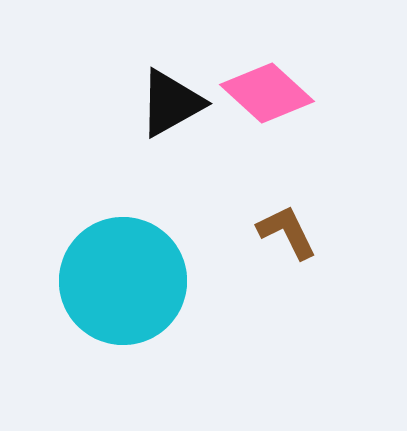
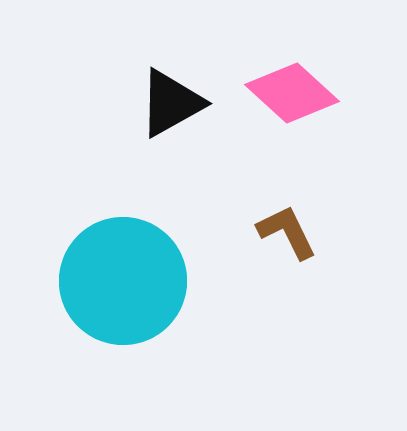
pink diamond: moved 25 px right
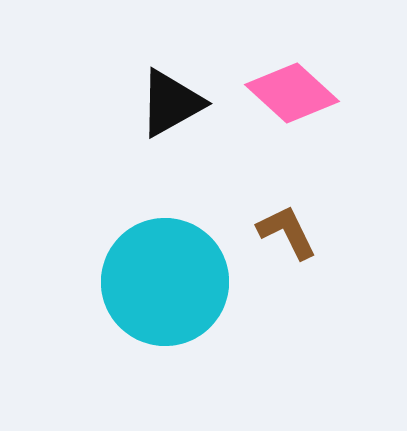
cyan circle: moved 42 px right, 1 px down
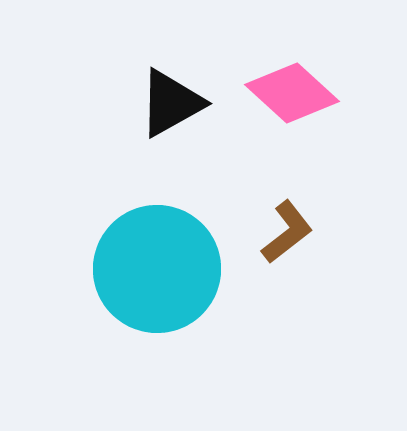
brown L-shape: rotated 78 degrees clockwise
cyan circle: moved 8 px left, 13 px up
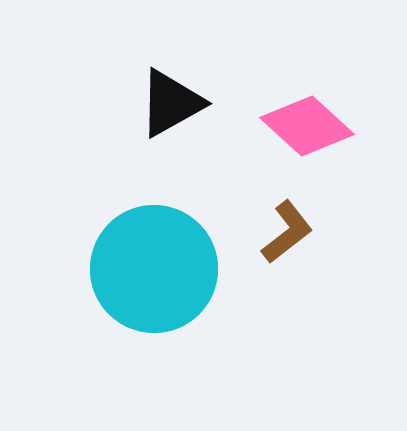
pink diamond: moved 15 px right, 33 px down
cyan circle: moved 3 px left
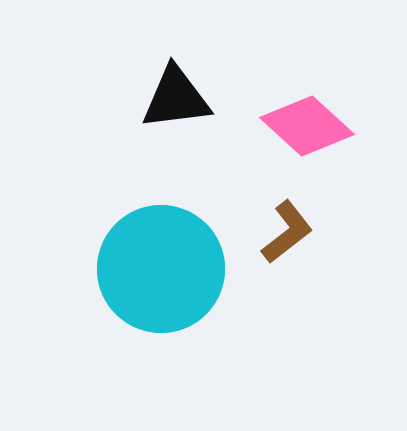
black triangle: moved 5 px right, 5 px up; rotated 22 degrees clockwise
cyan circle: moved 7 px right
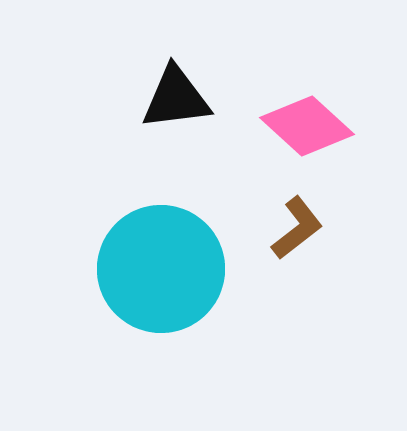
brown L-shape: moved 10 px right, 4 px up
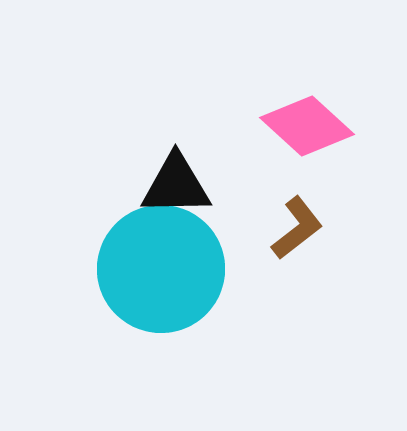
black triangle: moved 87 px down; rotated 6 degrees clockwise
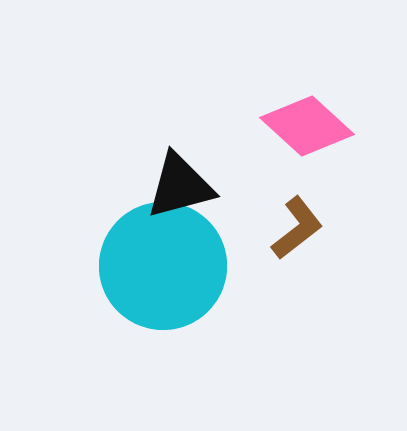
black triangle: moved 4 px right, 1 px down; rotated 14 degrees counterclockwise
cyan circle: moved 2 px right, 3 px up
